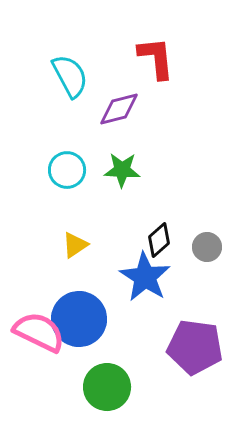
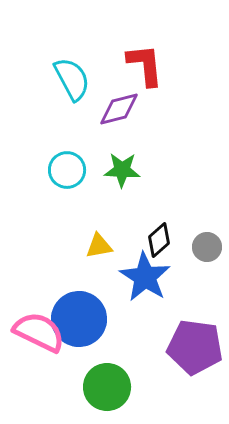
red L-shape: moved 11 px left, 7 px down
cyan semicircle: moved 2 px right, 3 px down
yellow triangle: moved 24 px right, 1 px down; rotated 24 degrees clockwise
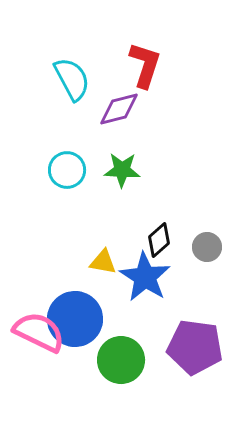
red L-shape: rotated 24 degrees clockwise
yellow triangle: moved 4 px right, 16 px down; rotated 20 degrees clockwise
blue circle: moved 4 px left
green circle: moved 14 px right, 27 px up
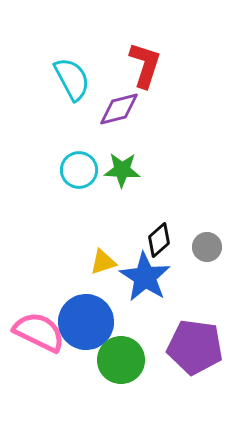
cyan circle: moved 12 px right
yellow triangle: rotated 28 degrees counterclockwise
blue circle: moved 11 px right, 3 px down
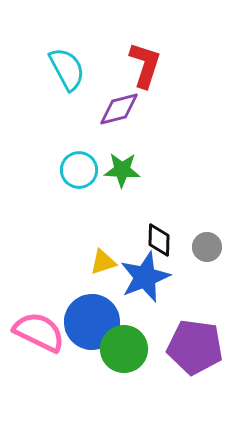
cyan semicircle: moved 5 px left, 10 px up
black diamond: rotated 48 degrees counterclockwise
blue star: rotated 18 degrees clockwise
blue circle: moved 6 px right
green circle: moved 3 px right, 11 px up
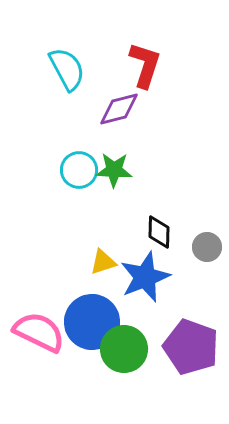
green star: moved 8 px left
black diamond: moved 8 px up
purple pentagon: moved 4 px left; rotated 12 degrees clockwise
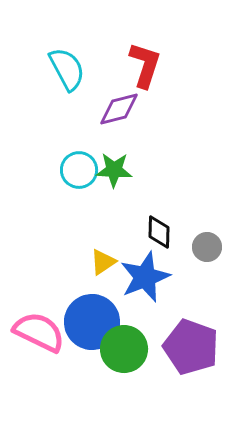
yellow triangle: rotated 16 degrees counterclockwise
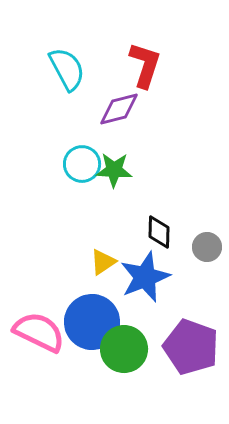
cyan circle: moved 3 px right, 6 px up
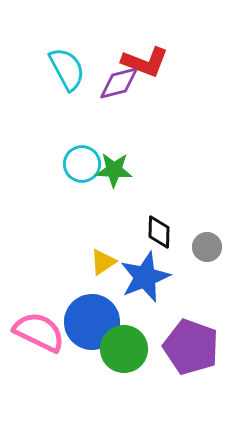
red L-shape: moved 3 px up; rotated 93 degrees clockwise
purple diamond: moved 26 px up
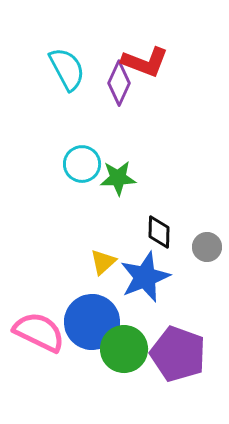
purple diamond: rotated 51 degrees counterclockwise
green star: moved 4 px right, 8 px down; rotated 6 degrees counterclockwise
yellow triangle: rotated 8 degrees counterclockwise
purple pentagon: moved 13 px left, 7 px down
